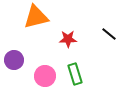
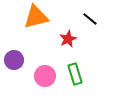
black line: moved 19 px left, 15 px up
red star: rotated 24 degrees counterclockwise
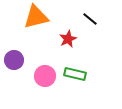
green rectangle: rotated 60 degrees counterclockwise
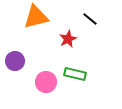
purple circle: moved 1 px right, 1 px down
pink circle: moved 1 px right, 6 px down
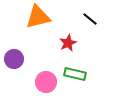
orange triangle: moved 2 px right
red star: moved 4 px down
purple circle: moved 1 px left, 2 px up
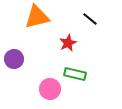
orange triangle: moved 1 px left
pink circle: moved 4 px right, 7 px down
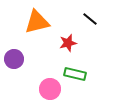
orange triangle: moved 5 px down
red star: rotated 12 degrees clockwise
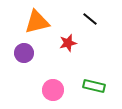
purple circle: moved 10 px right, 6 px up
green rectangle: moved 19 px right, 12 px down
pink circle: moved 3 px right, 1 px down
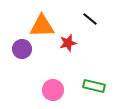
orange triangle: moved 5 px right, 4 px down; rotated 12 degrees clockwise
purple circle: moved 2 px left, 4 px up
